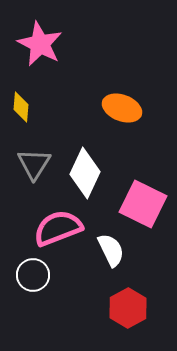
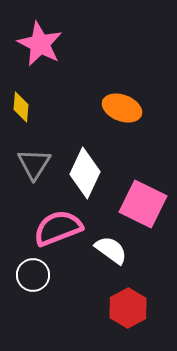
white semicircle: rotated 28 degrees counterclockwise
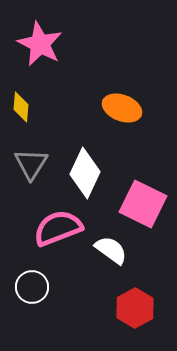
gray triangle: moved 3 px left
white circle: moved 1 px left, 12 px down
red hexagon: moved 7 px right
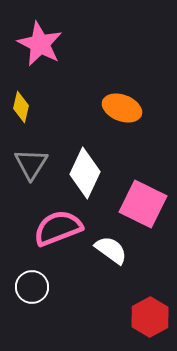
yellow diamond: rotated 8 degrees clockwise
red hexagon: moved 15 px right, 9 px down
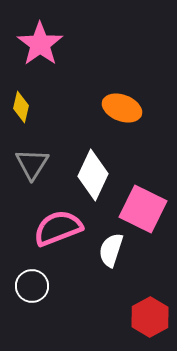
pink star: rotated 9 degrees clockwise
gray triangle: moved 1 px right
white diamond: moved 8 px right, 2 px down
pink square: moved 5 px down
white semicircle: rotated 108 degrees counterclockwise
white circle: moved 1 px up
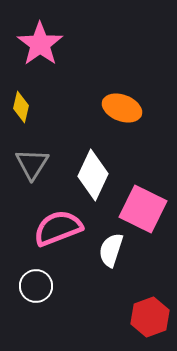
white circle: moved 4 px right
red hexagon: rotated 9 degrees clockwise
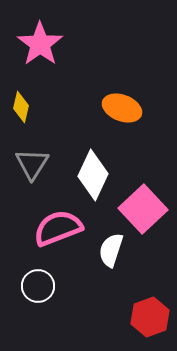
pink square: rotated 21 degrees clockwise
white circle: moved 2 px right
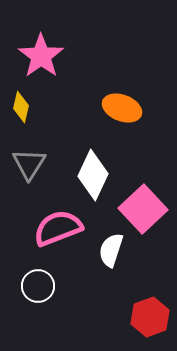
pink star: moved 1 px right, 12 px down
gray triangle: moved 3 px left
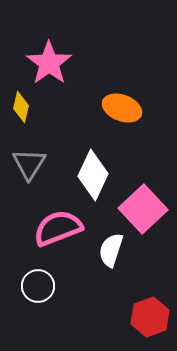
pink star: moved 8 px right, 7 px down
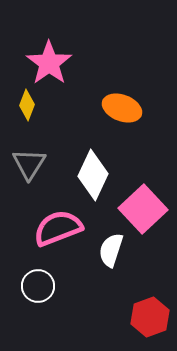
yellow diamond: moved 6 px right, 2 px up; rotated 8 degrees clockwise
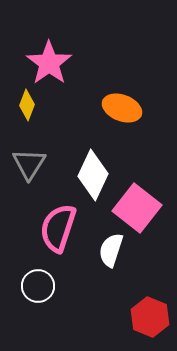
pink square: moved 6 px left, 1 px up; rotated 9 degrees counterclockwise
pink semicircle: rotated 51 degrees counterclockwise
red hexagon: rotated 18 degrees counterclockwise
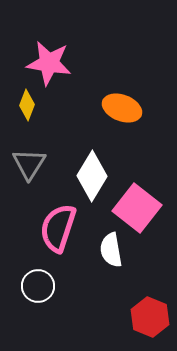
pink star: rotated 27 degrees counterclockwise
white diamond: moved 1 px left, 1 px down; rotated 6 degrees clockwise
white semicircle: rotated 28 degrees counterclockwise
